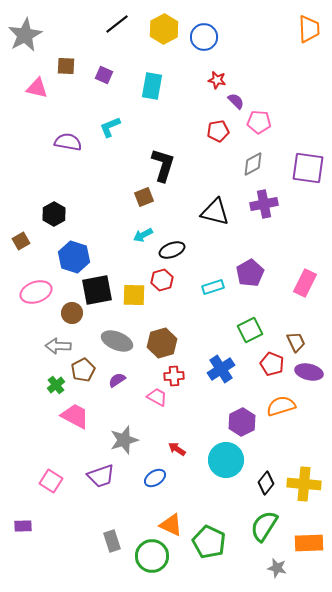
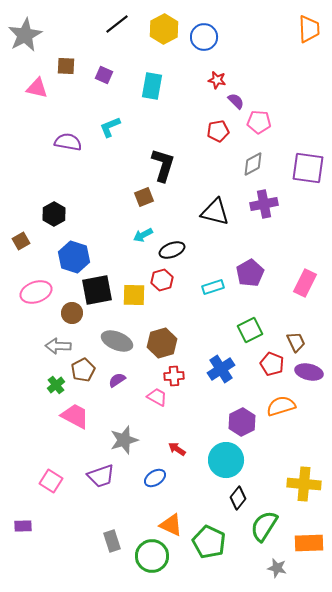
black diamond at (266, 483): moved 28 px left, 15 px down
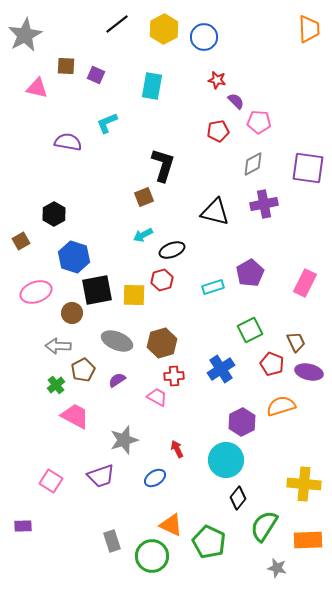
purple square at (104, 75): moved 8 px left
cyan L-shape at (110, 127): moved 3 px left, 4 px up
red arrow at (177, 449): rotated 30 degrees clockwise
orange rectangle at (309, 543): moved 1 px left, 3 px up
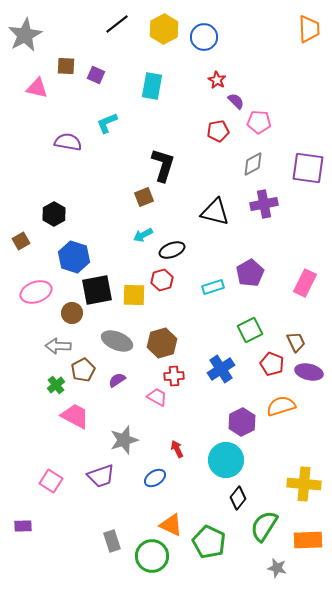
red star at (217, 80): rotated 18 degrees clockwise
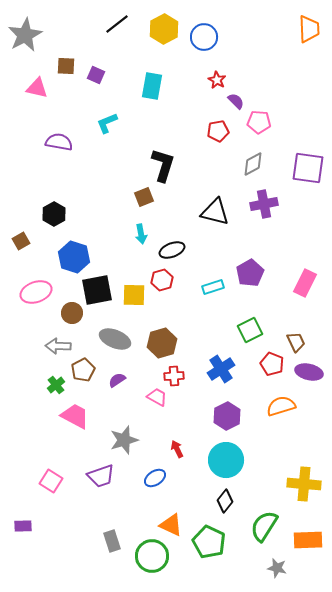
purple semicircle at (68, 142): moved 9 px left
cyan arrow at (143, 235): moved 2 px left, 1 px up; rotated 72 degrees counterclockwise
gray ellipse at (117, 341): moved 2 px left, 2 px up
purple hexagon at (242, 422): moved 15 px left, 6 px up
black diamond at (238, 498): moved 13 px left, 3 px down
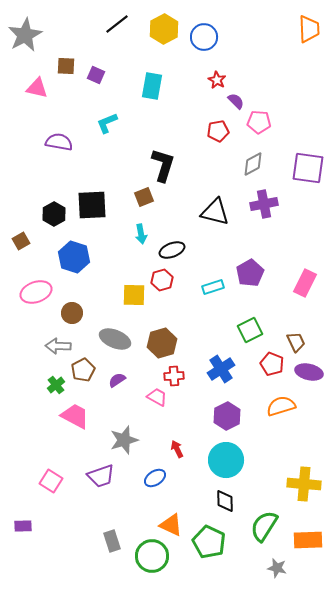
black square at (97, 290): moved 5 px left, 85 px up; rotated 8 degrees clockwise
black diamond at (225, 501): rotated 40 degrees counterclockwise
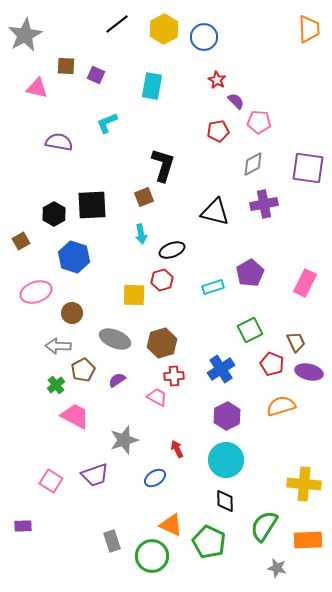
purple trapezoid at (101, 476): moved 6 px left, 1 px up
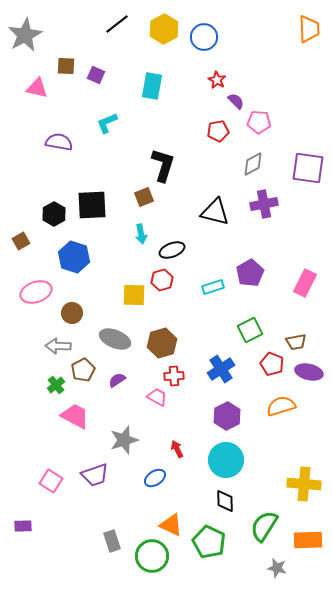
brown trapezoid at (296, 342): rotated 105 degrees clockwise
